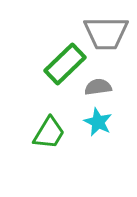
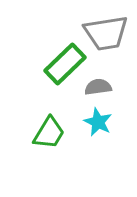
gray trapezoid: rotated 9 degrees counterclockwise
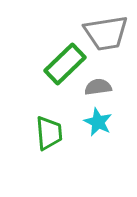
green trapezoid: rotated 36 degrees counterclockwise
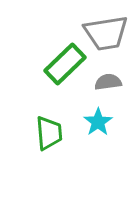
gray semicircle: moved 10 px right, 5 px up
cyan star: rotated 12 degrees clockwise
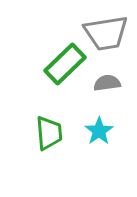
gray semicircle: moved 1 px left, 1 px down
cyan star: moved 1 px right, 9 px down
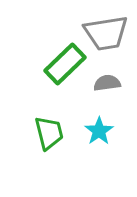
green trapezoid: rotated 9 degrees counterclockwise
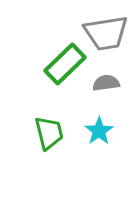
gray semicircle: moved 1 px left
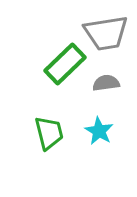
cyan star: rotated 8 degrees counterclockwise
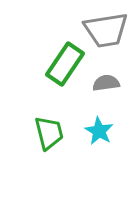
gray trapezoid: moved 3 px up
green rectangle: rotated 12 degrees counterclockwise
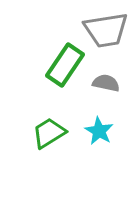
green rectangle: moved 1 px down
gray semicircle: rotated 20 degrees clockwise
green trapezoid: rotated 108 degrees counterclockwise
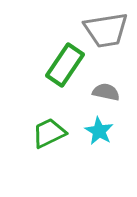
gray semicircle: moved 9 px down
green trapezoid: rotated 6 degrees clockwise
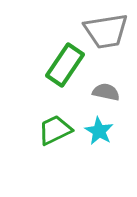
gray trapezoid: moved 1 px down
green trapezoid: moved 6 px right, 3 px up
